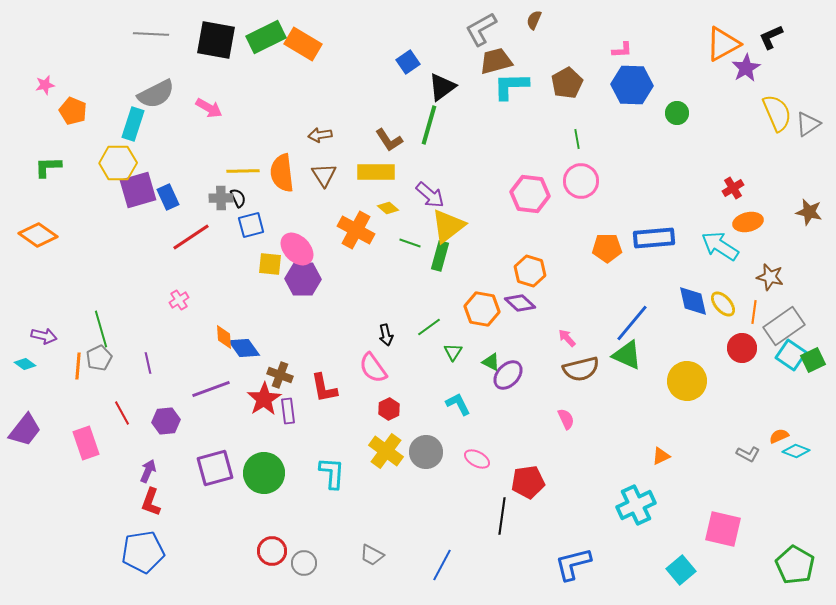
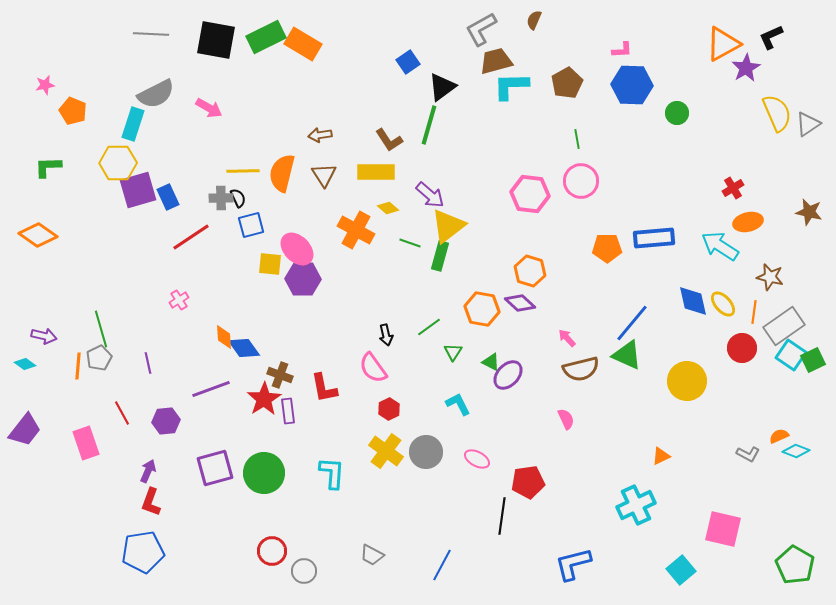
orange semicircle at (282, 173): rotated 21 degrees clockwise
gray circle at (304, 563): moved 8 px down
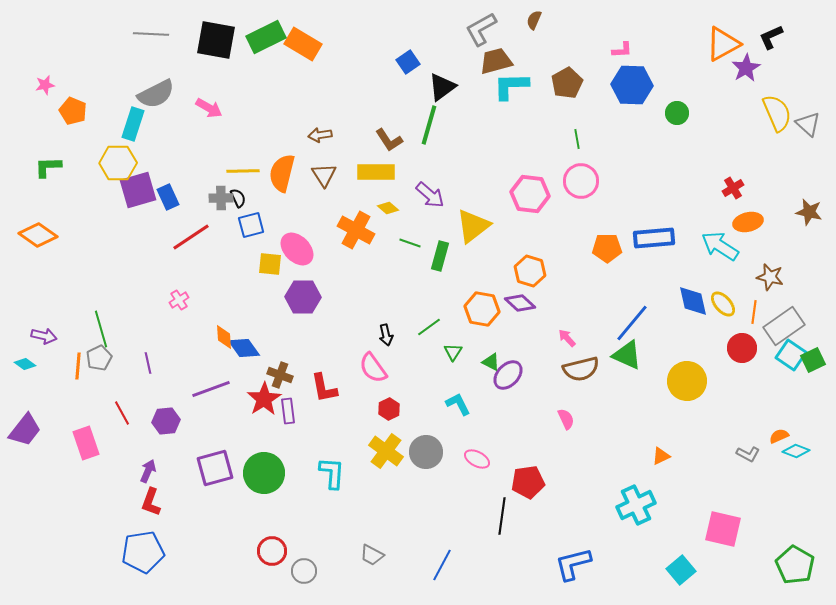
gray triangle at (808, 124): rotated 44 degrees counterclockwise
yellow triangle at (448, 226): moved 25 px right
purple hexagon at (303, 279): moved 18 px down
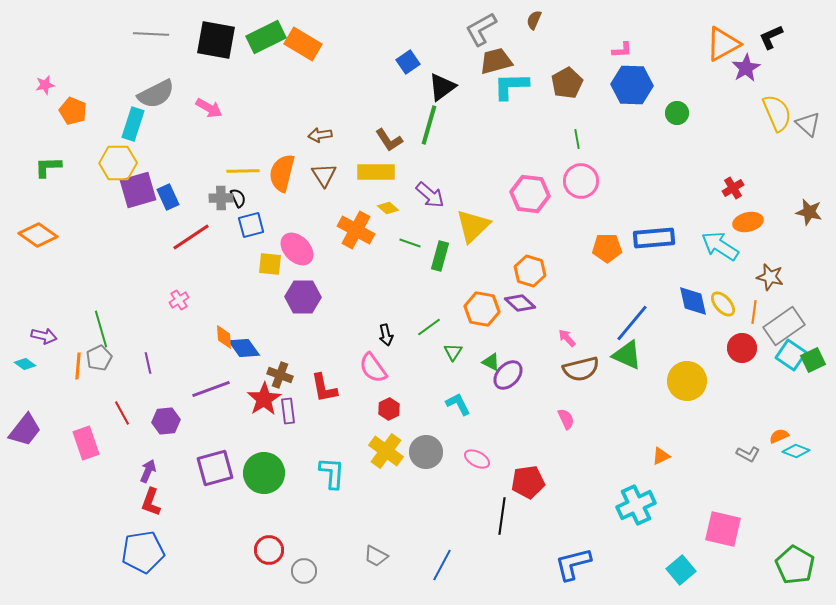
yellow triangle at (473, 226): rotated 6 degrees counterclockwise
red circle at (272, 551): moved 3 px left, 1 px up
gray trapezoid at (372, 555): moved 4 px right, 1 px down
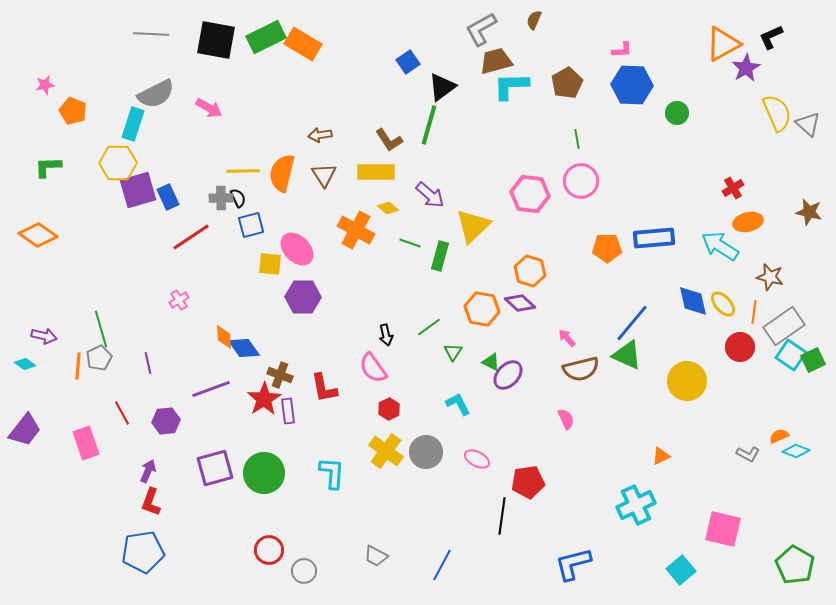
red circle at (742, 348): moved 2 px left, 1 px up
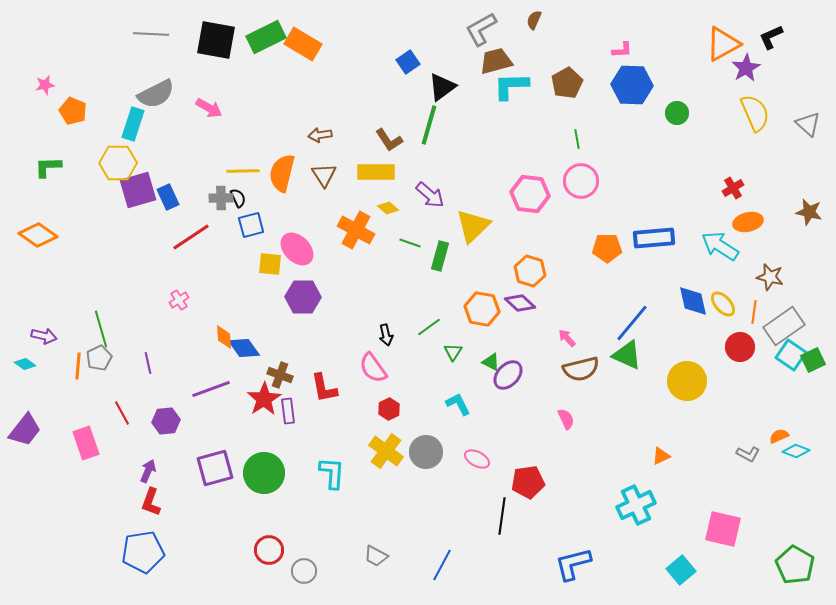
yellow semicircle at (777, 113): moved 22 px left
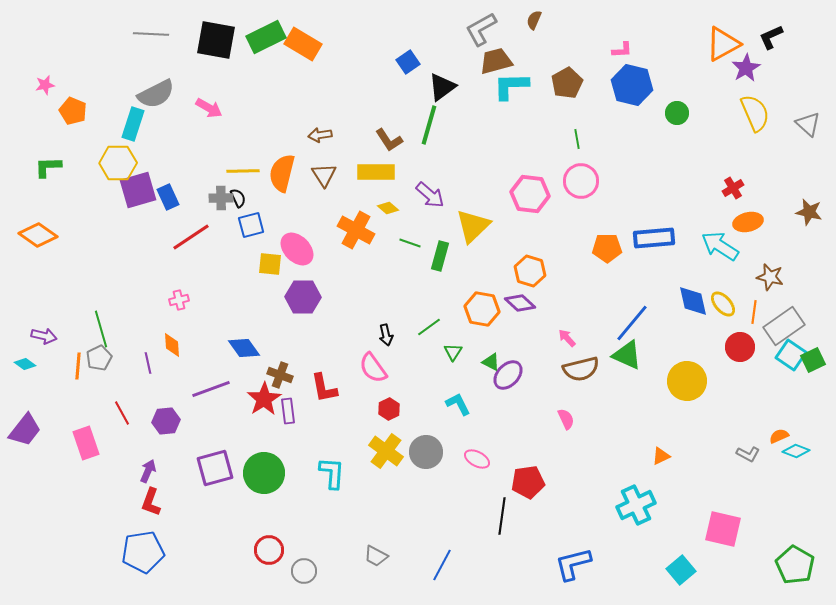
blue hexagon at (632, 85): rotated 12 degrees clockwise
pink cross at (179, 300): rotated 18 degrees clockwise
orange diamond at (224, 337): moved 52 px left, 8 px down
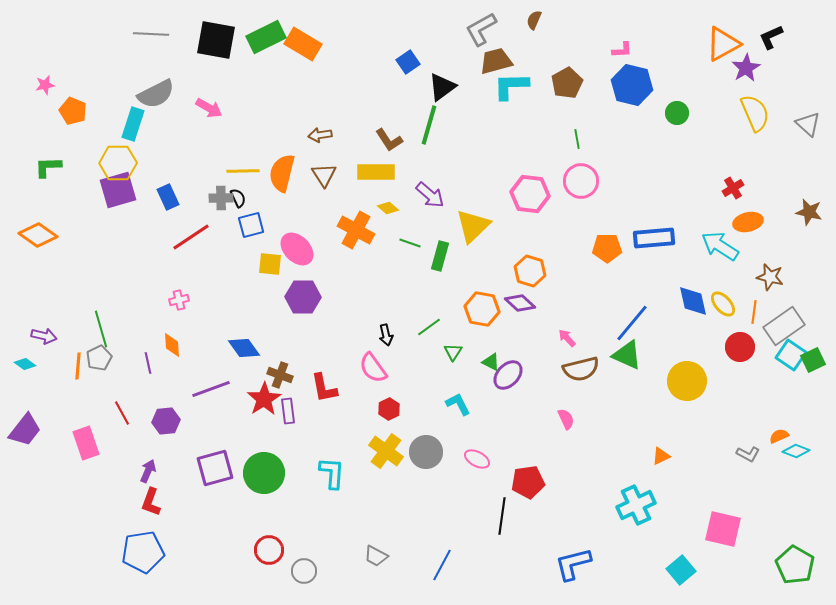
purple square at (138, 190): moved 20 px left
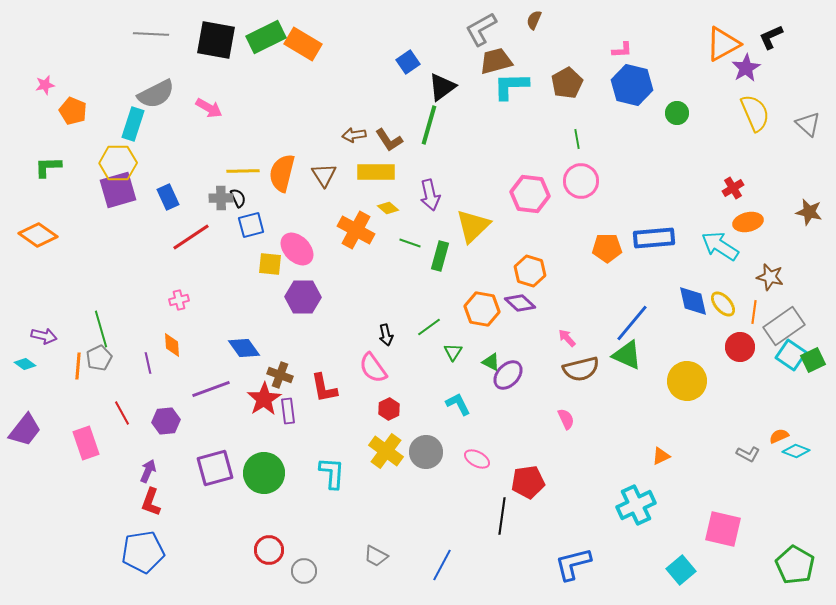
brown arrow at (320, 135): moved 34 px right
purple arrow at (430, 195): rotated 36 degrees clockwise
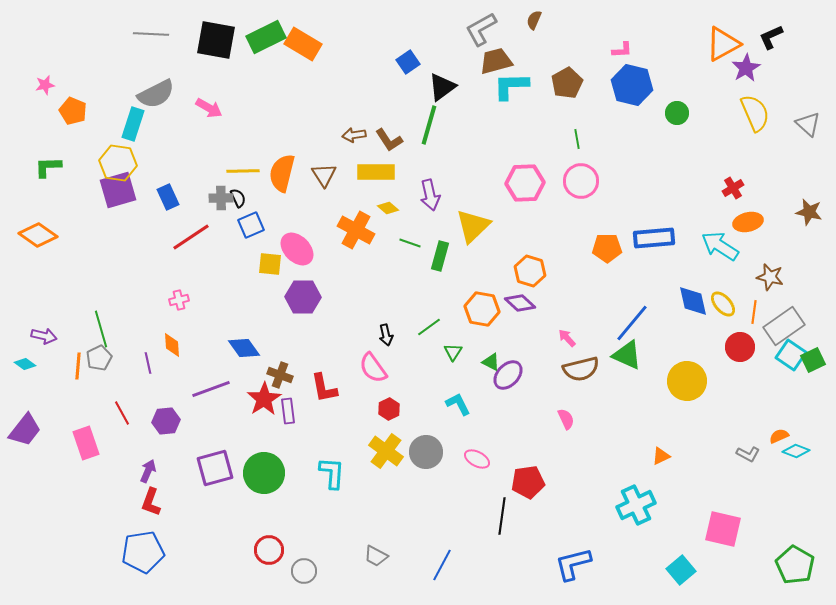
yellow hexagon at (118, 163): rotated 9 degrees clockwise
pink hexagon at (530, 194): moved 5 px left, 11 px up; rotated 9 degrees counterclockwise
blue square at (251, 225): rotated 8 degrees counterclockwise
